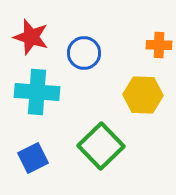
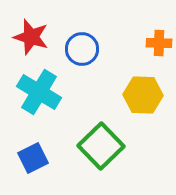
orange cross: moved 2 px up
blue circle: moved 2 px left, 4 px up
cyan cross: moved 2 px right; rotated 27 degrees clockwise
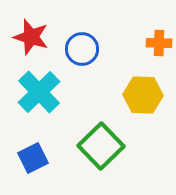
cyan cross: rotated 15 degrees clockwise
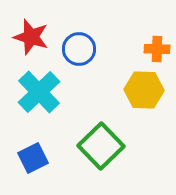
orange cross: moved 2 px left, 6 px down
blue circle: moved 3 px left
yellow hexagon: moved 1 px right, 5 px up
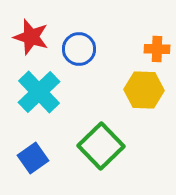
blue square: rotated 8 degrees counterclockwise
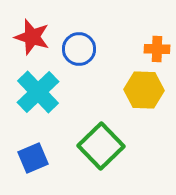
red star: moved 1 px right
cyan cross: moved 1 px left
blue square: rotated 12 degrees clockwise
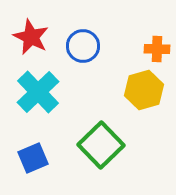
red star: moved 1 px left; rotated 9 degrees clockwise
blue circle: moved 4 px right, 3 px up
yellow hexagon: rotated 18 degrees counterclockwise
green square: moved 1 px up
